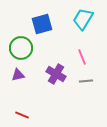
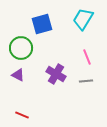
pink line: moved 5 px right
purple triangle: rotated 40 degrees clockwise
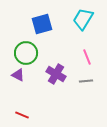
green circle: moved 5 px right, 5 px down
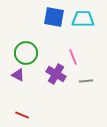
cyan trapezoid: rotated 60 degrees clockwise
blue square: moved 12 px right, 7 px up; rotated 25 degrees clockwise
pink line: moved 14 px left
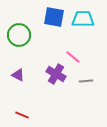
green circle: moved 7 px left, 18 px up
pink line: rotated 28 degrees counterclockwise
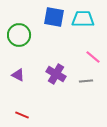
pink line: moved 20 px right
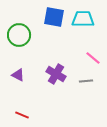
pink line: moved 1 px down
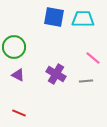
green circle: moved 5 px left, 12 px down
red line: moved 3 px left, 2 px up
